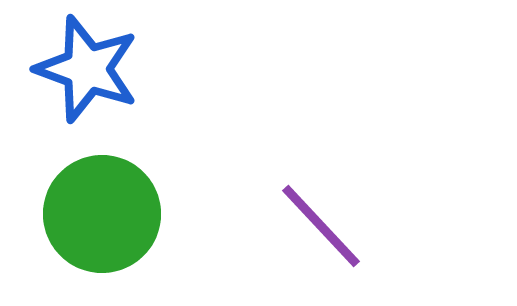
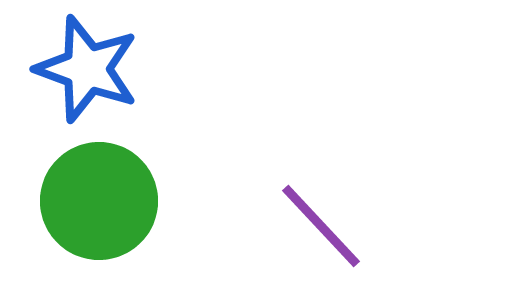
green circle: moved 3 px left, 13 px up
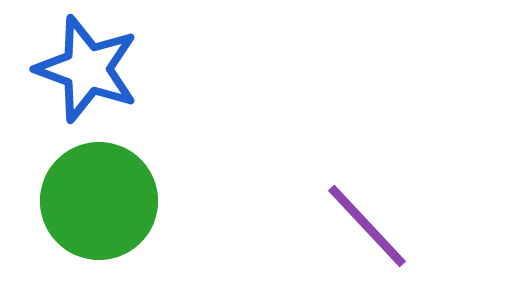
purple line: moved 46 px right
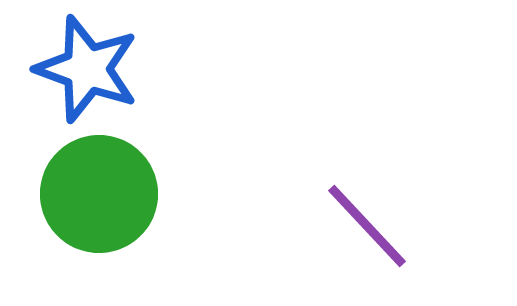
green circle: moved 7 px up
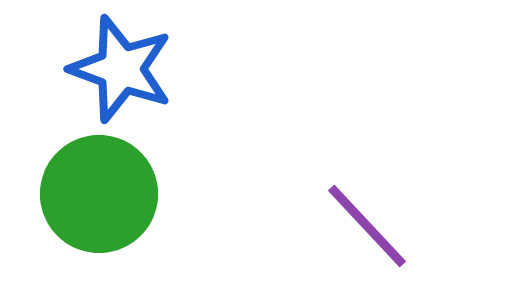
blue star: moved 34 px right
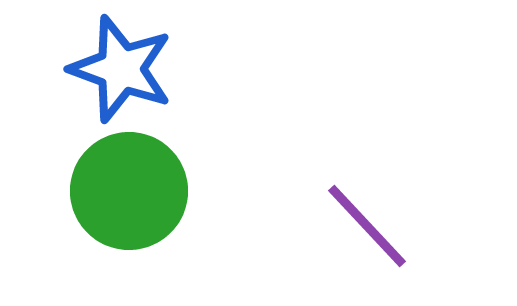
green circle: moved 30 px right, 3 px up
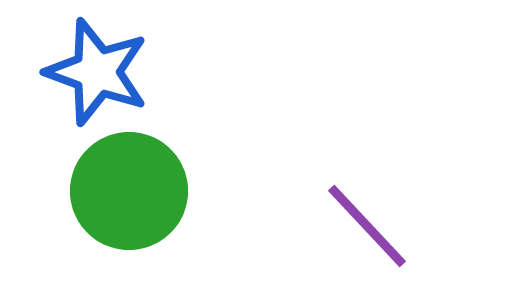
blue star: moved 24 px left, 3 px down
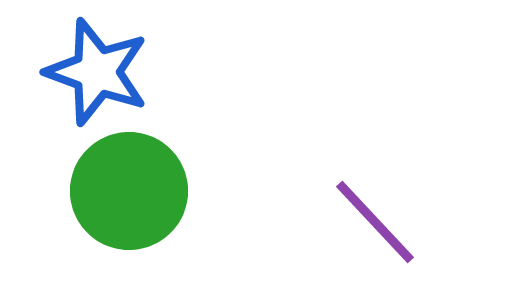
purple line: moved 8 px right, 4 px up
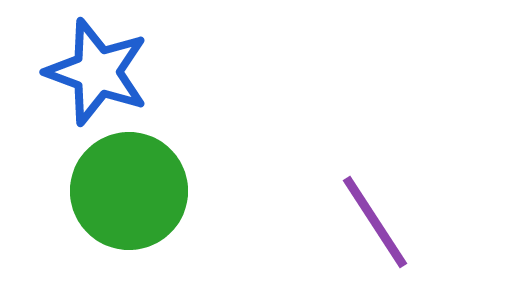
purple line: rotated 10 degrees clockwise
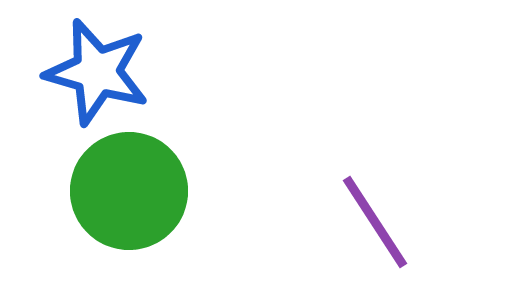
blue star: rotated 4 degrees counterclockwise
